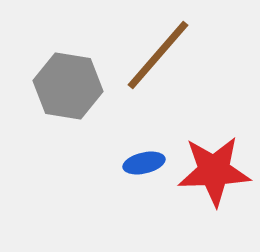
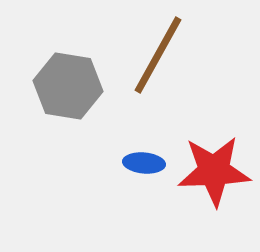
brown line: rotated 12 degrees counterclockwise
blue ellipse: rotated 18 degrees clockwise
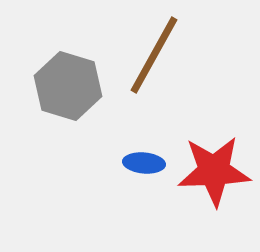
brown line: moved 4 px left
gray hexagon: rotated 8 degrees clockwise
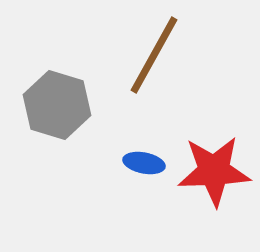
gray hexagon: moved 11 px left, 19 px down
blue ellipse: rotated 6 degrees clockwise
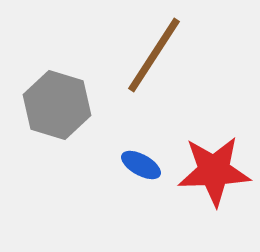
brown line: rotated 4 degrees clockwise
blue ellipse: moved 3 px left, 2 px down; rotated 18 degrees clockwise
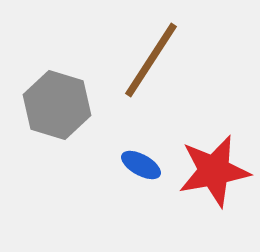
brown line: moved 3 px left, 5 px down
red star: rotated 8 degrees counterclockwise
